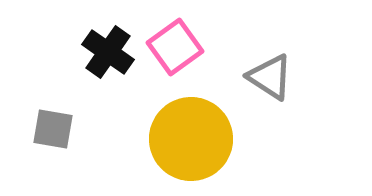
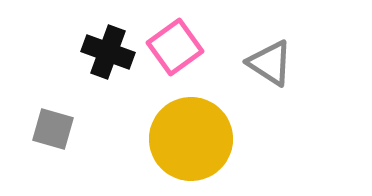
black cross: rotated 15 degrees counterclockwise
gray triangle: moved 14 px up
gray square: rotated 6 degrees clockwise
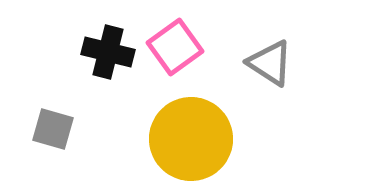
black cross: rotated 6 degrees counterclockwise
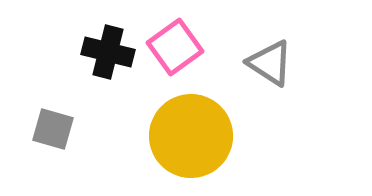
yellow circle: moved 3 px up
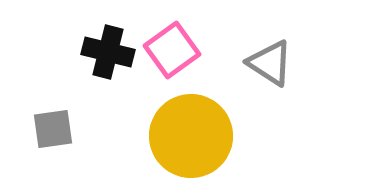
pink square: moved 3 px left, 3 px down
gray square: rotated 24 degrees counterclockwise
